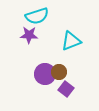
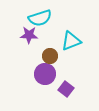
cyan semicircle: moved 3 px right, 2 px down
brown circle: moved 9 px left, 16 px up
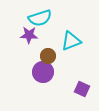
brown circle: moved 2 px left
purple circle: moved 2 px left, 2 px up
purple square: moved 16 px right; rotated 14 degrees counterclockwise
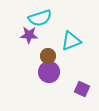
purple circle: moved 6 px right
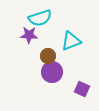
purple circle: moved 3 px right
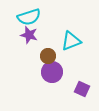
cyan semicircle: moved 11 px left, 1 px up
purple star: rotated 12 degrees clockwise
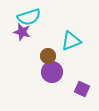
purple star: moved 7 px left, 3 px up
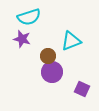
purple star: moved 7 px down
